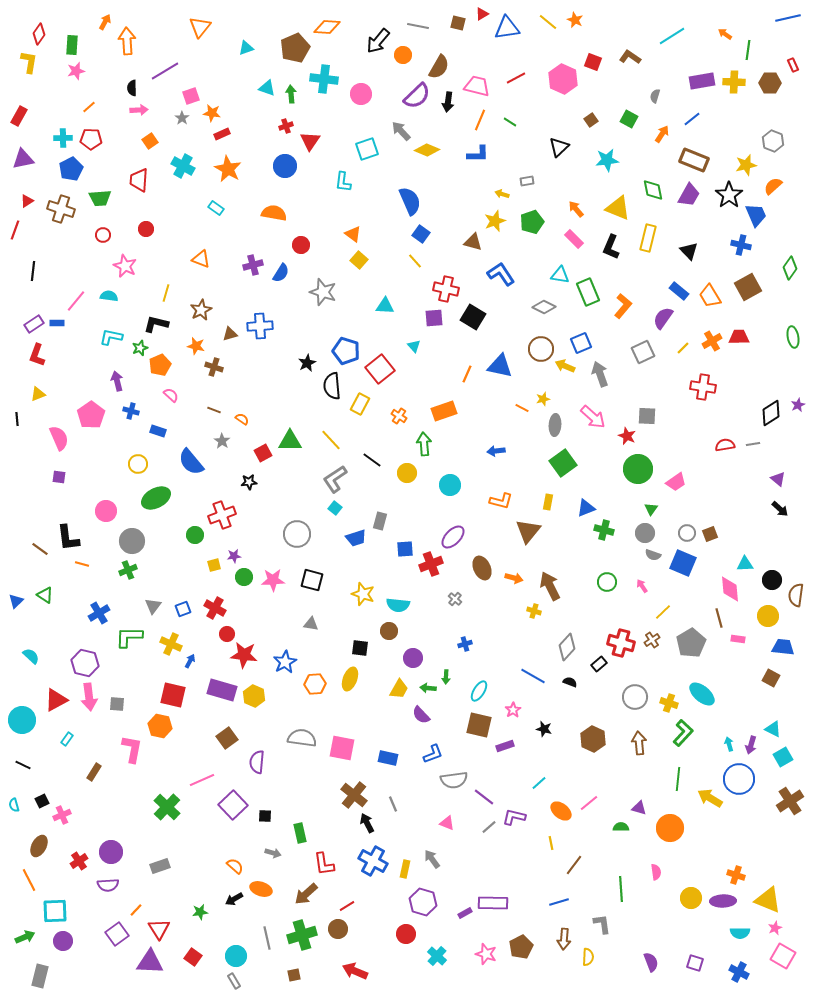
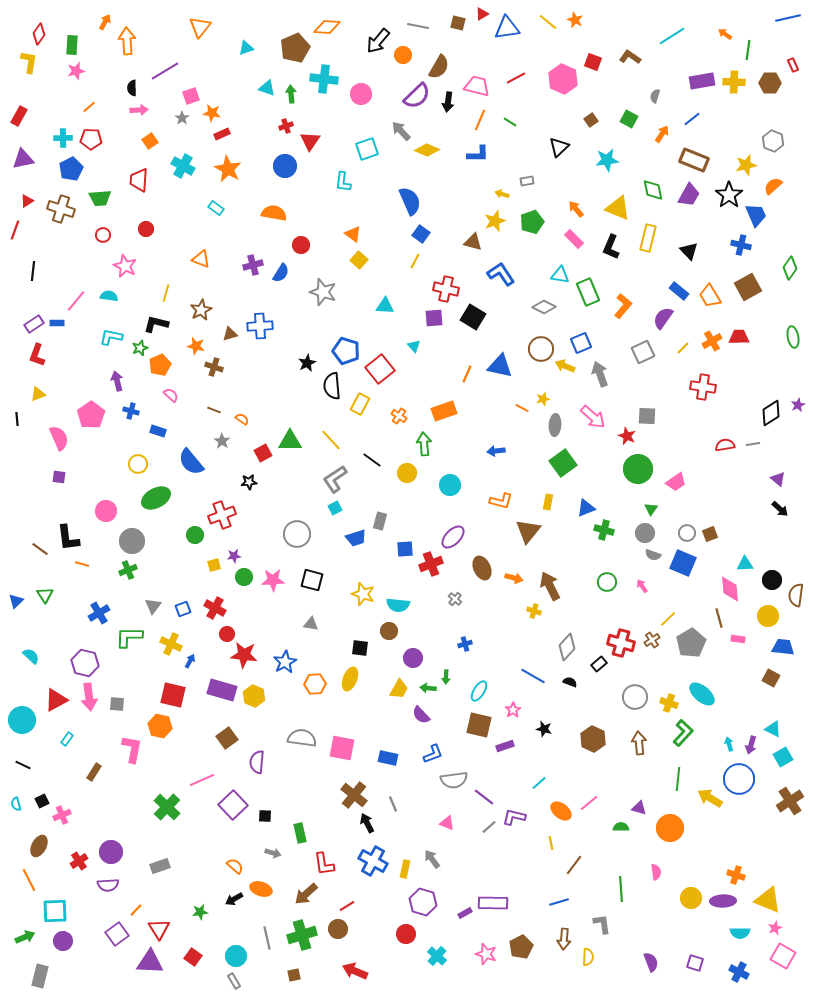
yellow line at (415, 261): rotated 70 degrees clockwise
cyan square at (335, 508): rotated 24 degrees clockwise
green triangle at (45, 595): rotated 24 degrees clockwise
yellow line at (663, 612): moved 5 px right, 7 px down
cyan semicircle at (14, 805): moved 2 px right, 1 px up
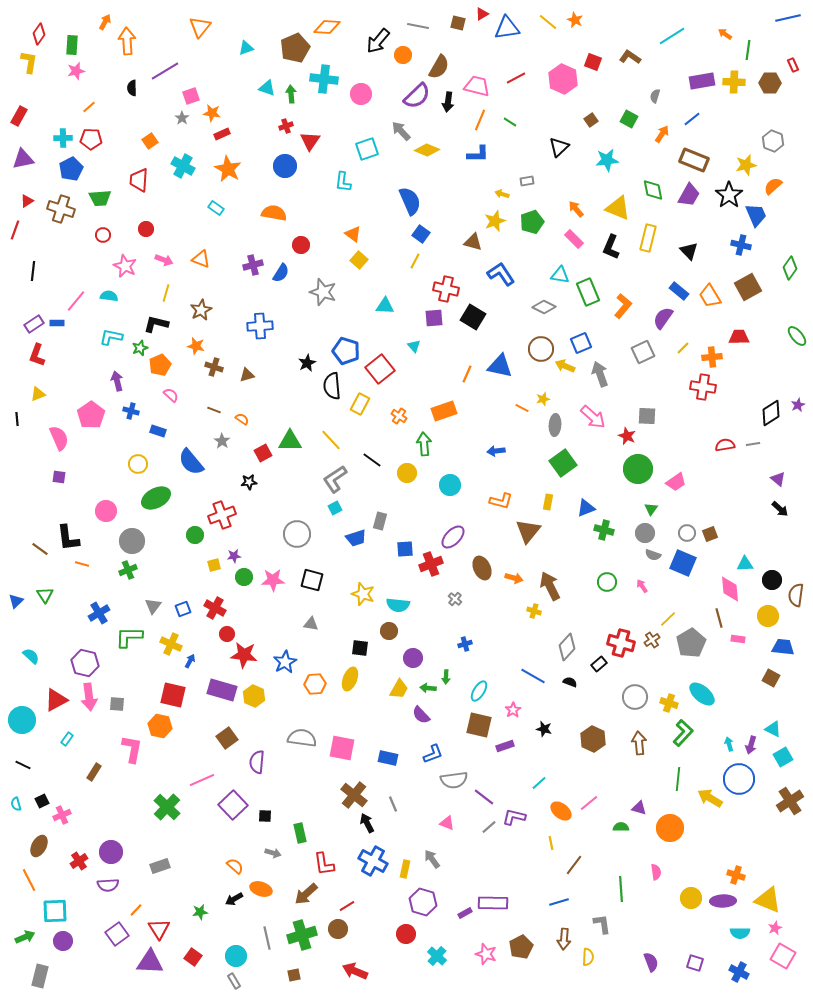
pink arrow at (139, 110): moved 25 px right, 150 px down; rotated 24 degrees clockwise
brown triangle at (230, 334): moved 17 px right, 41 px down
green ellipse at (793, 337): moved 4 px right, 1 px up; rotated 30 degrees counterclockwise
orange cross at (712, 341): moved 16 px down; rotated 24 degrees clockwise
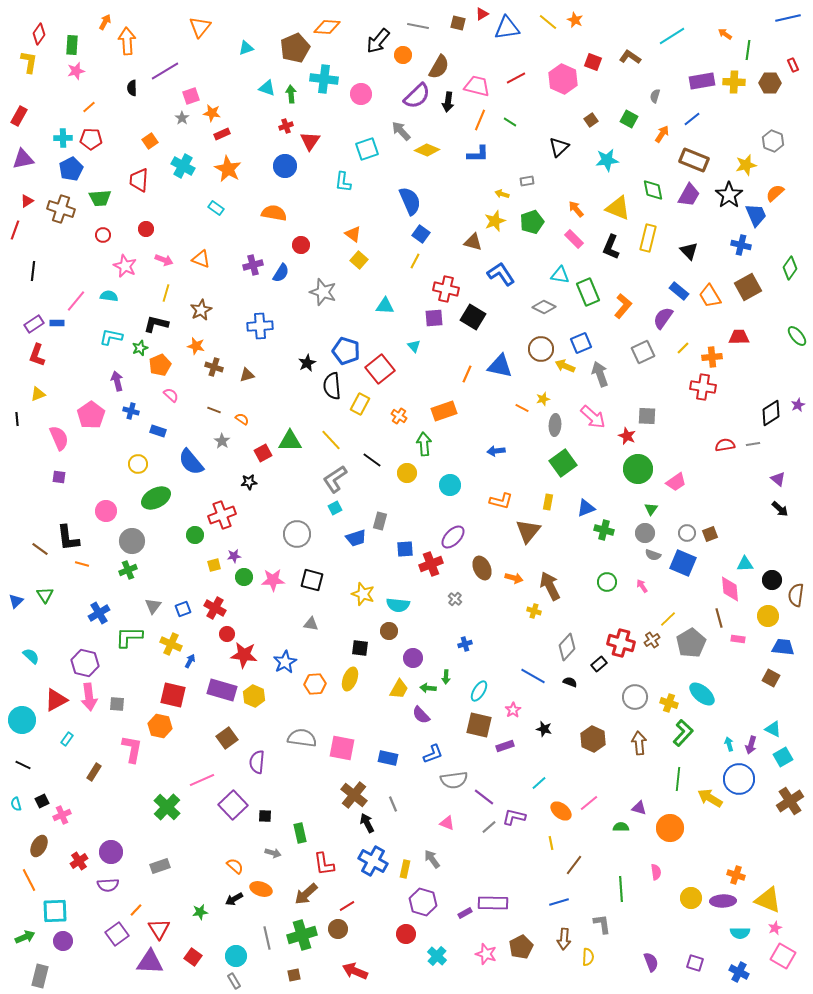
orange semicircle at (773, 186): moved 2 px right, 7 px down
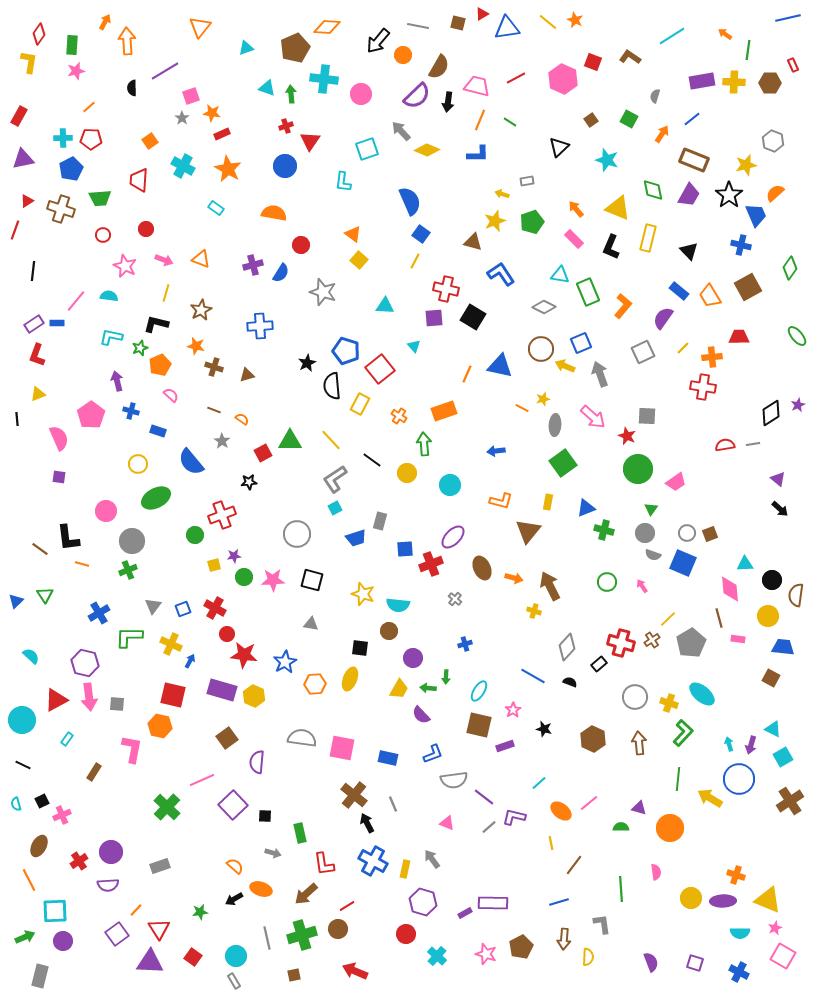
cyan star at (607, 160): rotated 25 degrees clockwise
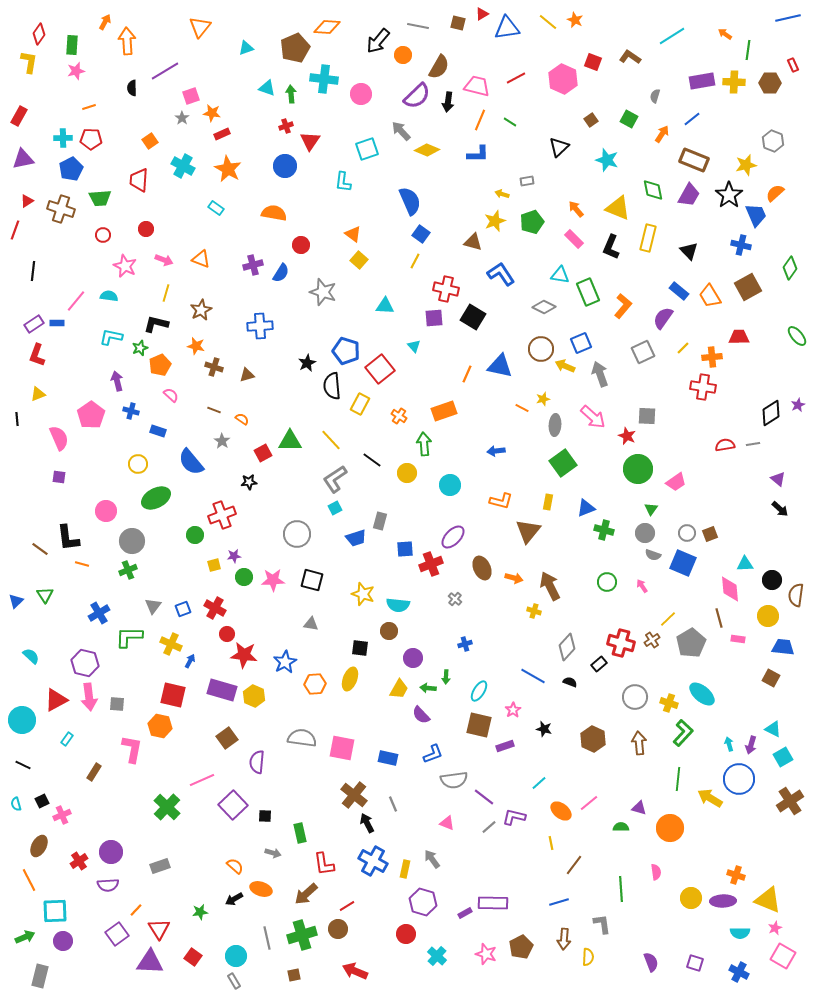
orange line at (89, 107): rotated 24 degrees clockwise
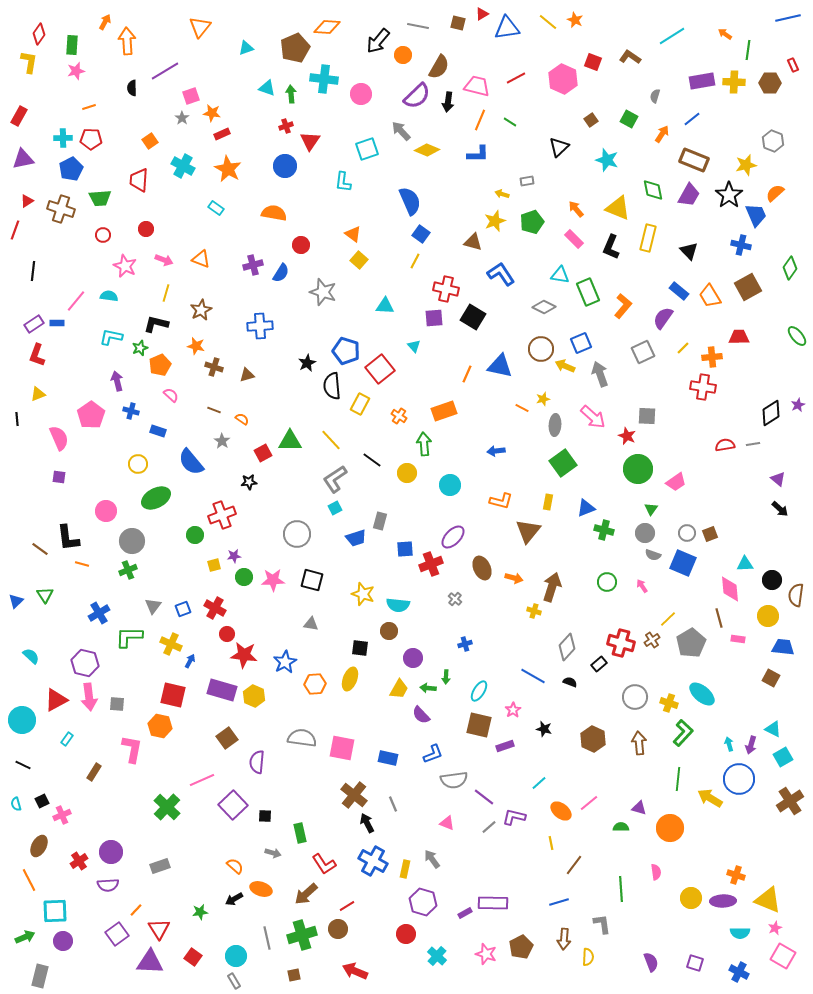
brown arrow at (550, 586): moved 2 px right, 1 px down; rotated 44 degrees clockwise
red L-shape at (324, 864): rotated 25 degrees counterclockwise
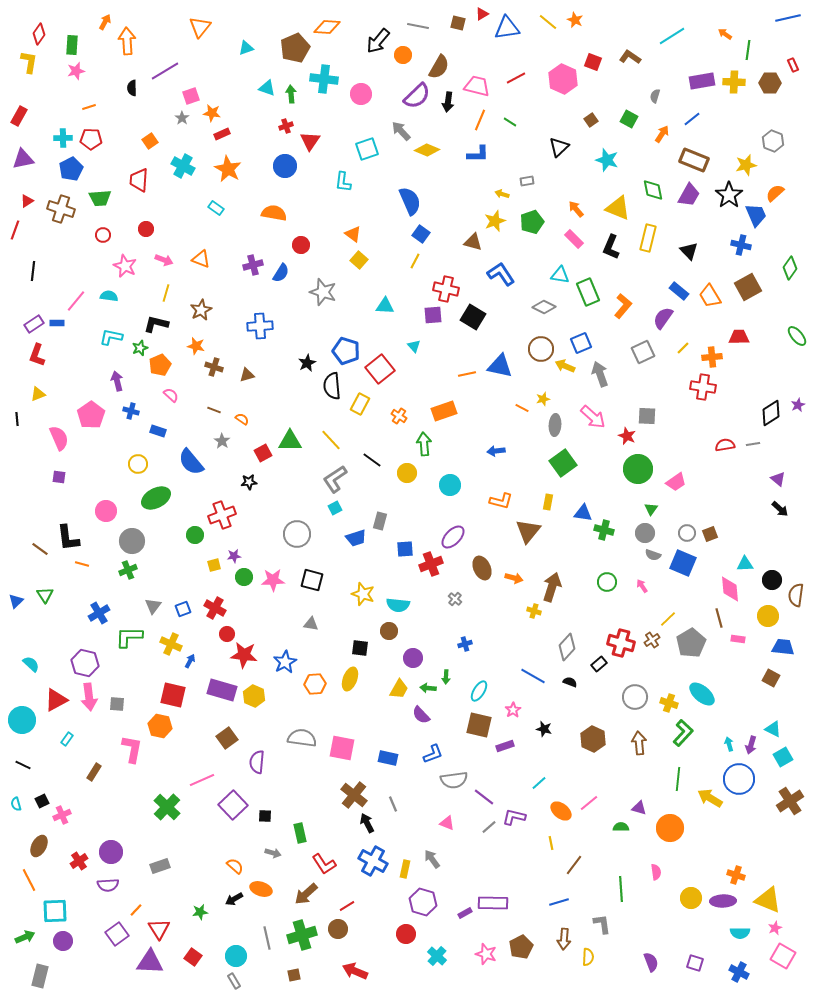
purple square at (434, 318): moved 1 px left, 3 px up
orange line at (467, 374): rotated 54 degrees clockwise
blue triangle at (586, 508): moved 3 px left, 5 px down; rotated 30 degrees clockwise
cyan semicircle at (31, 656): moved 8 px down
